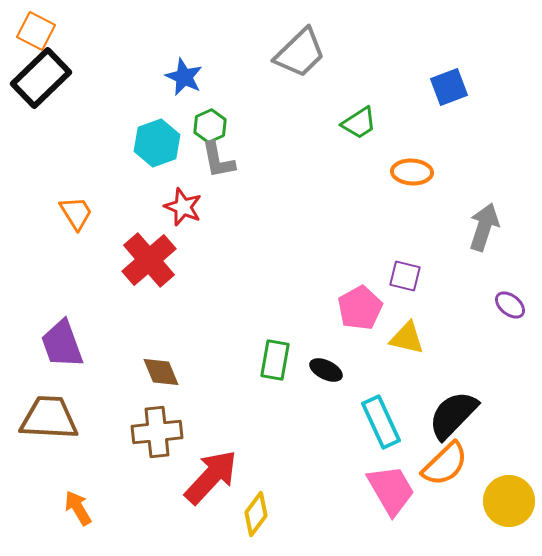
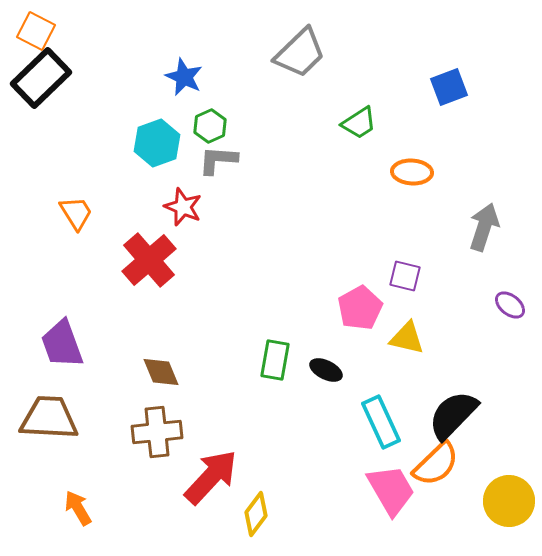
gray L-shape: rotated 105 degrees clockwise
orange semicircle: moved 9 px left
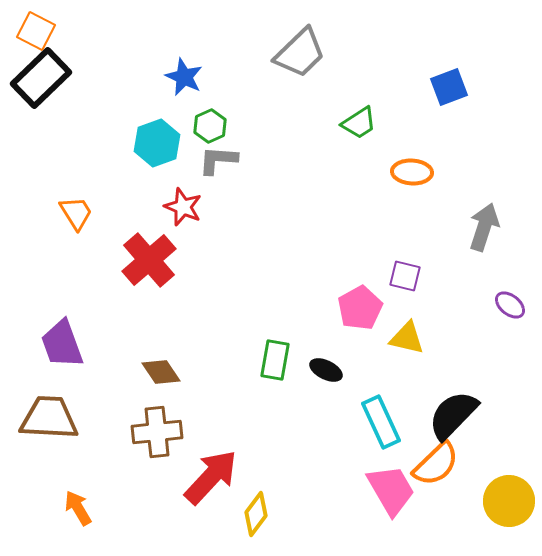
brown diamond: rotated 12 degrees counterclockwise
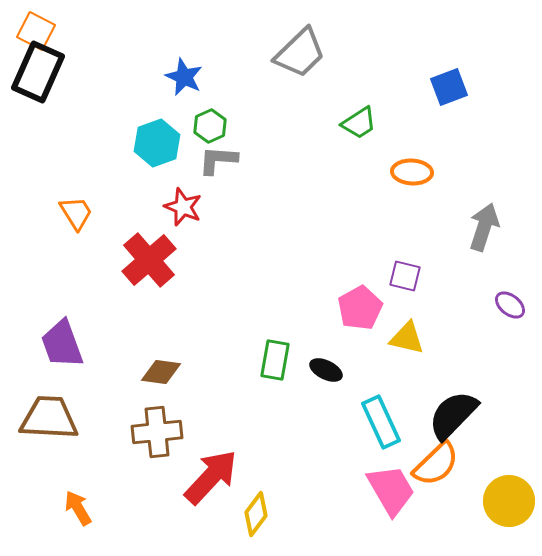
black rectangle: moved 3 px left, 6 px up; rotated 22 degrees counterclockwise
brown diamond: rotated 48 degrees counterclockwise
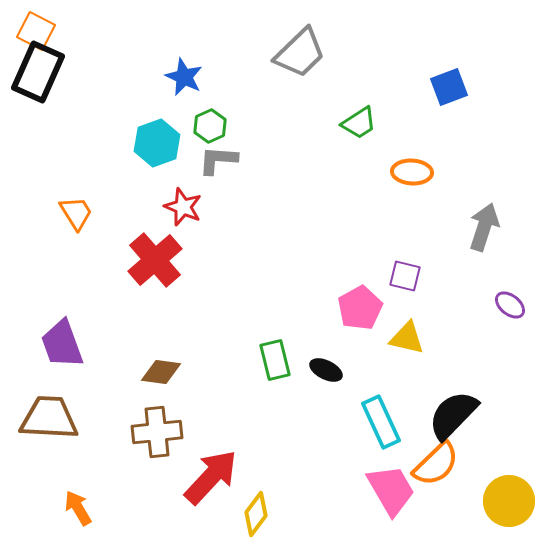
red cross: moved 6 px right
green rectangle: rotated 24 degrees counterclockwise
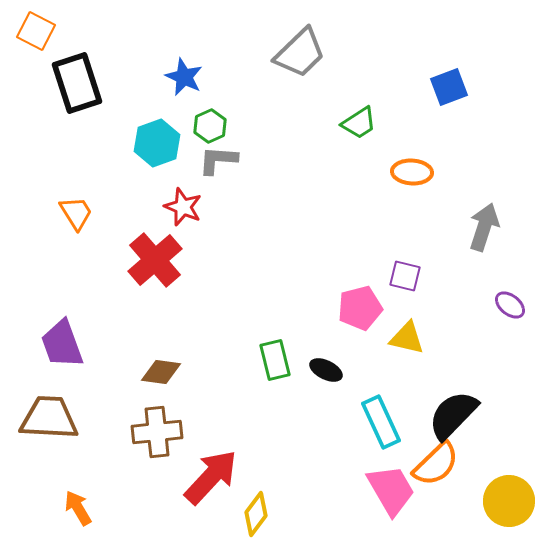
black rectangle: moved 39 px right, 11 px down; rotated 42 degrees counterclockwise
pink pentagon: rotated 15 degrees clockwise
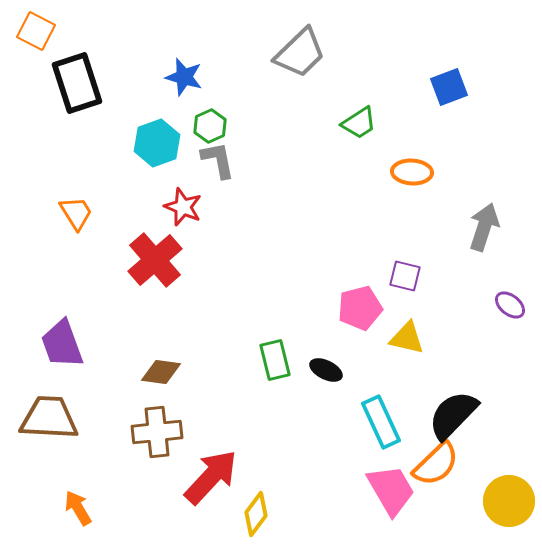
blue star: rotated 9 degrees counterclockwise
gray L-shape: rotated 75 degrees clockwise
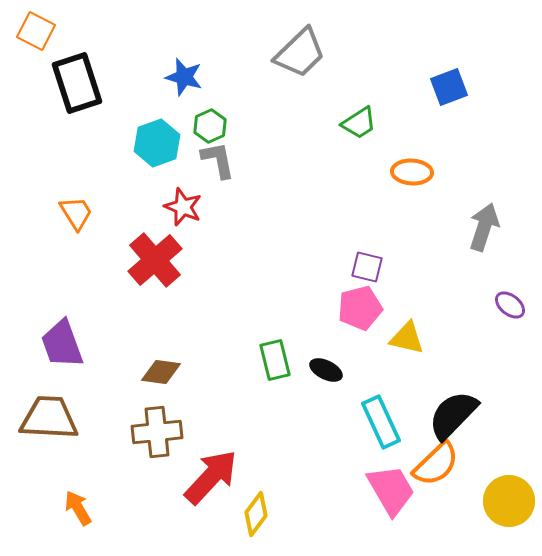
purple square: moved 38 px left, 9 px up
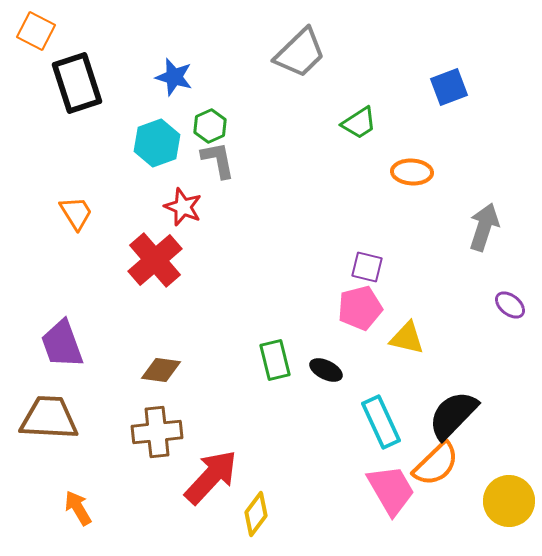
blue star: moved 10 px left
brown diamond: moved 2 px up
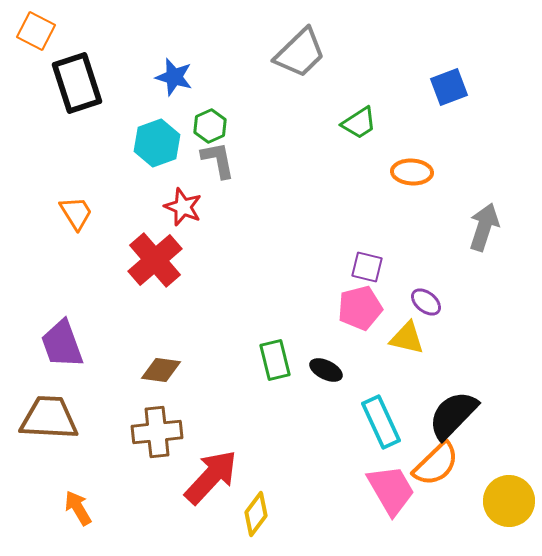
purple ellipse: moved 84 px left, 3 px up
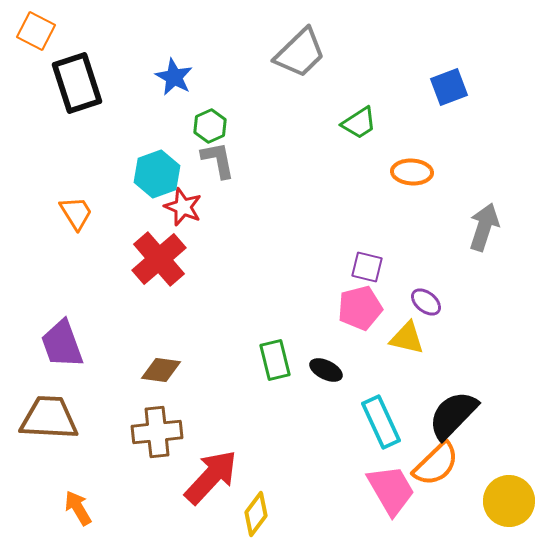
blue star: rotated 12 degrees clockwise
cyan hexagon: moved 31 px down
red cross: moved 4 px right, 1 px up
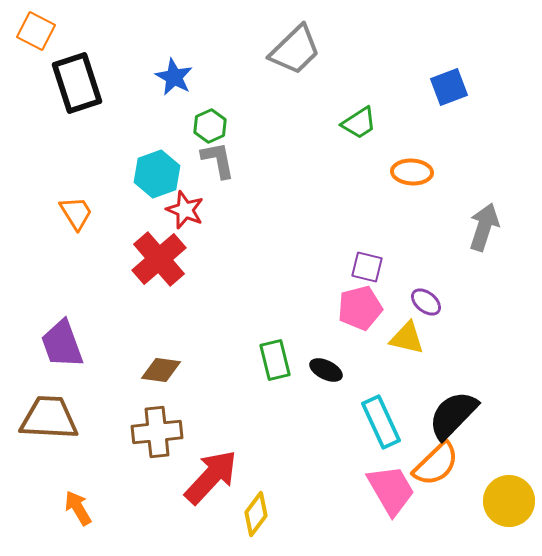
gray trapezoid: moved 5 px left, 3 px up
red star: moved 2 px right, 3 px down
